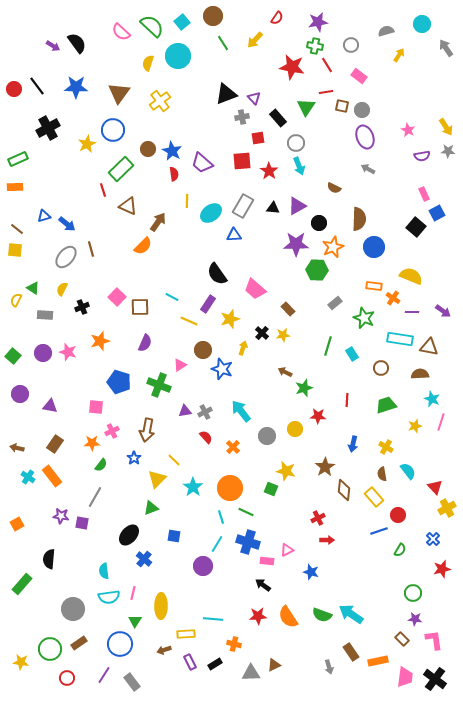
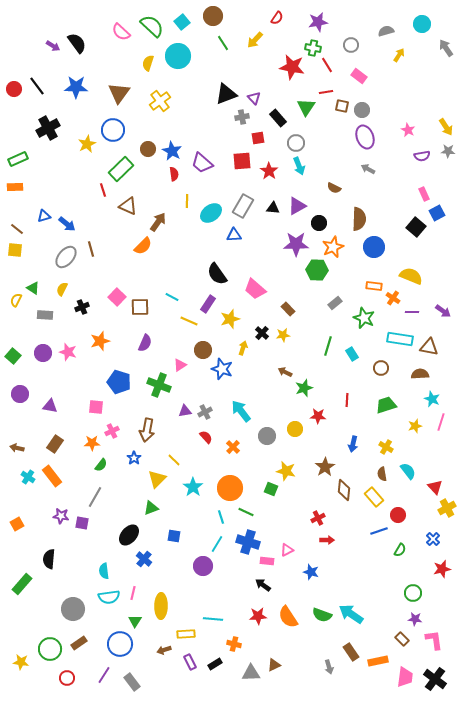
green cross at (315, 46): moved 2 px left, 2 px down
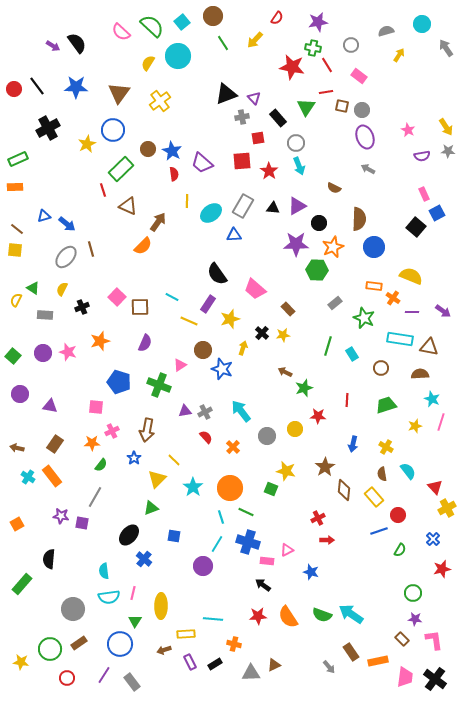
yellow semicircle at (148, 63): rotated 14 degrees clockwise
gray arrow at (329, 667): rotated 24 degrees counterclockwise
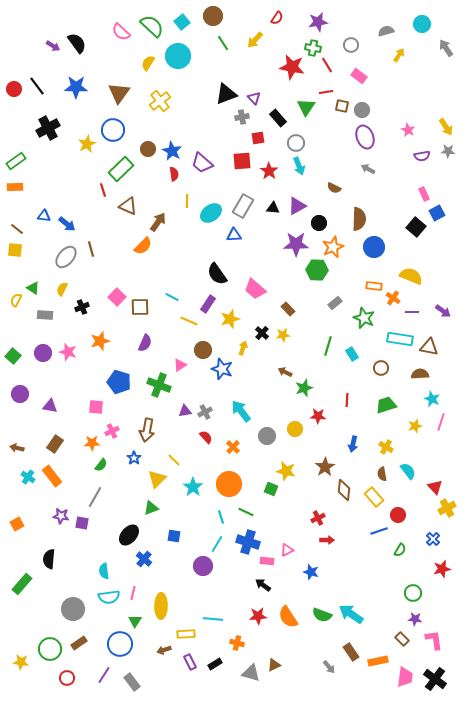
green rectangle at (18, 159): moved 2 px left, 2 px down; rotated 12 degrees counterclockwise
blue triangle at (44, 216): rotated 24 degrees clockwise
orange circle at (230, 488): moved 1 px left, 4 px up
orange cross at (234, 644): moved 3 px right, 1 px up
gray triangle at (251, 673): rotated 18 degrees clockwise
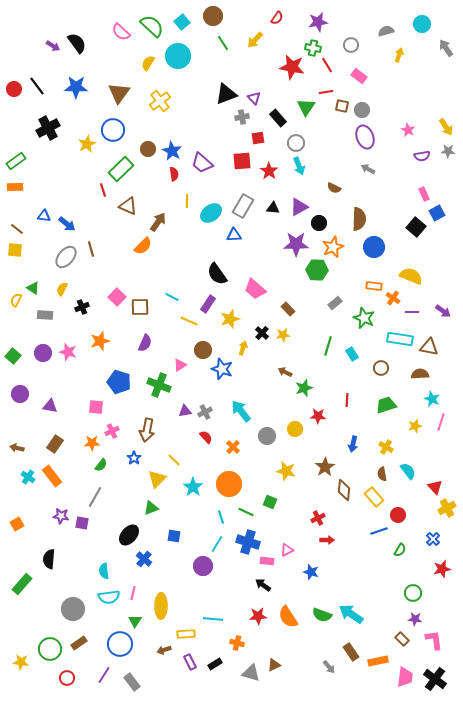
yellow arrow at (399, 55): rotated 16 degrees counterclockwise
purple triangle at (297, 206): moved 2 px right, 1 px down
green square at (271, 489): moved 1 px left, 13 px down
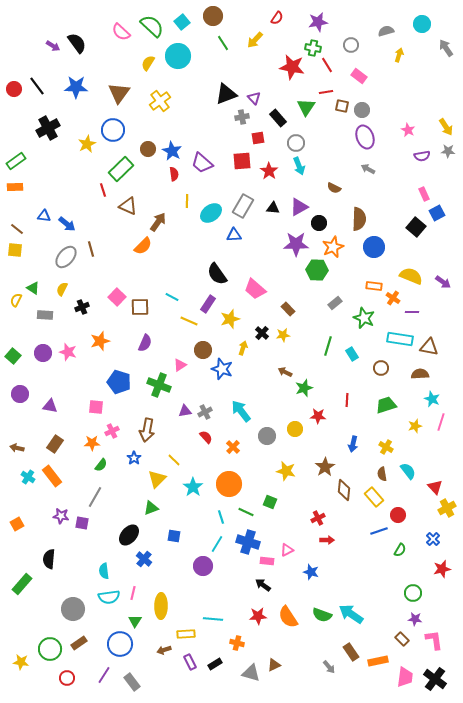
purple arrow at (443, 311): moved 29 px up
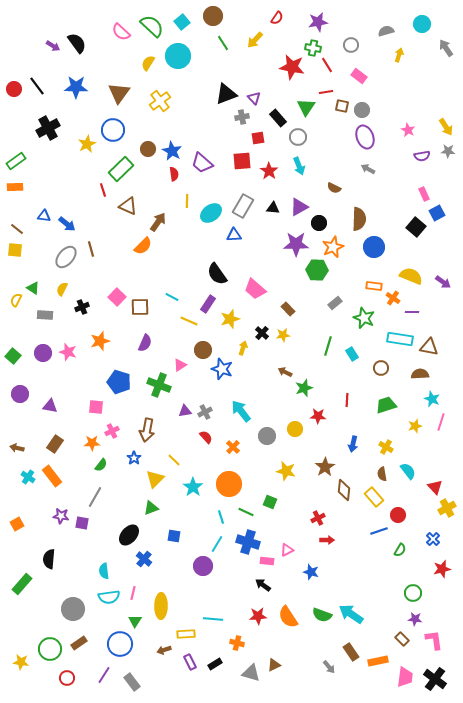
gray circle at (296, 143): moved 2 px right, 6 px up
yellow triangle at (157, 479): moved 2 px left
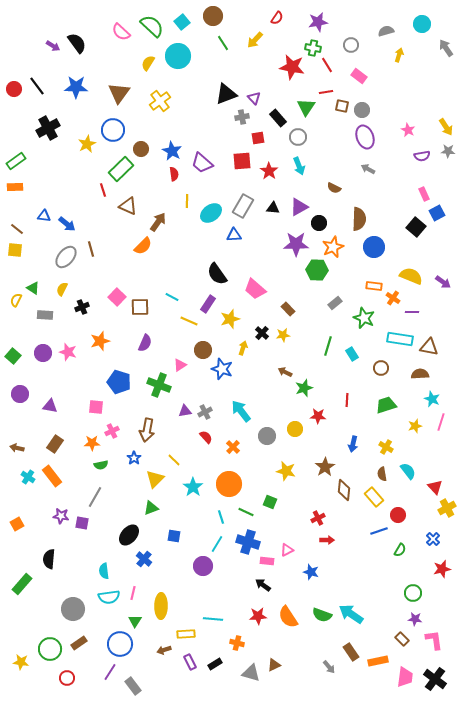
brown circle at (148, 149): moved 7 px left
green semicircle at (101, 465): rotated 40 degrees clockwise
purple line at (104, 675): moved 6 px right, 3 px up
gray rectangle at (132, 682): moved 1 px right, 4 px down
